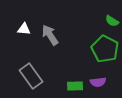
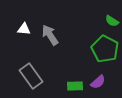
purple semicircle: rotated 35 degrees counterclockwise
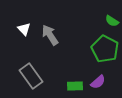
white triangle: rotated 40 degrees clockwise
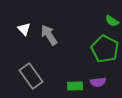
gray arrow: moved 1 px left
purple semicircle: rotated 35 degrees clockwise
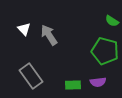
green pentagon: moved 2 px down; rotated 12 degrees counterclockwise
green rectangle: moved 2 px left, 1 px up
